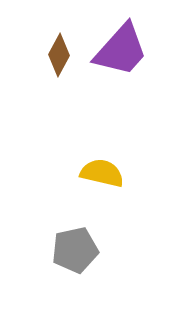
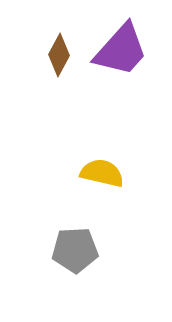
gray pentagon: rotated 9 degrees clockwise
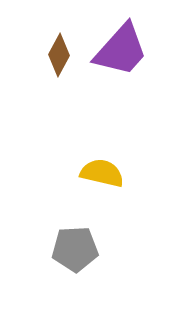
gray pentagon: moved 1 px up
